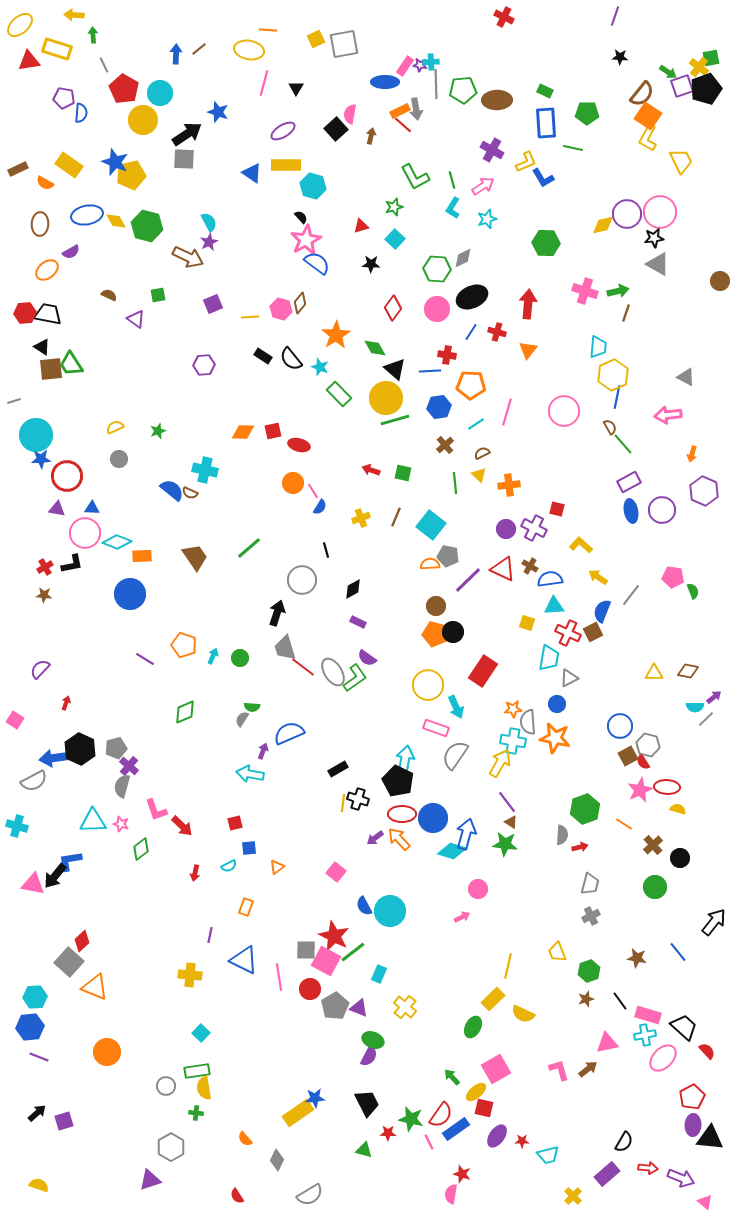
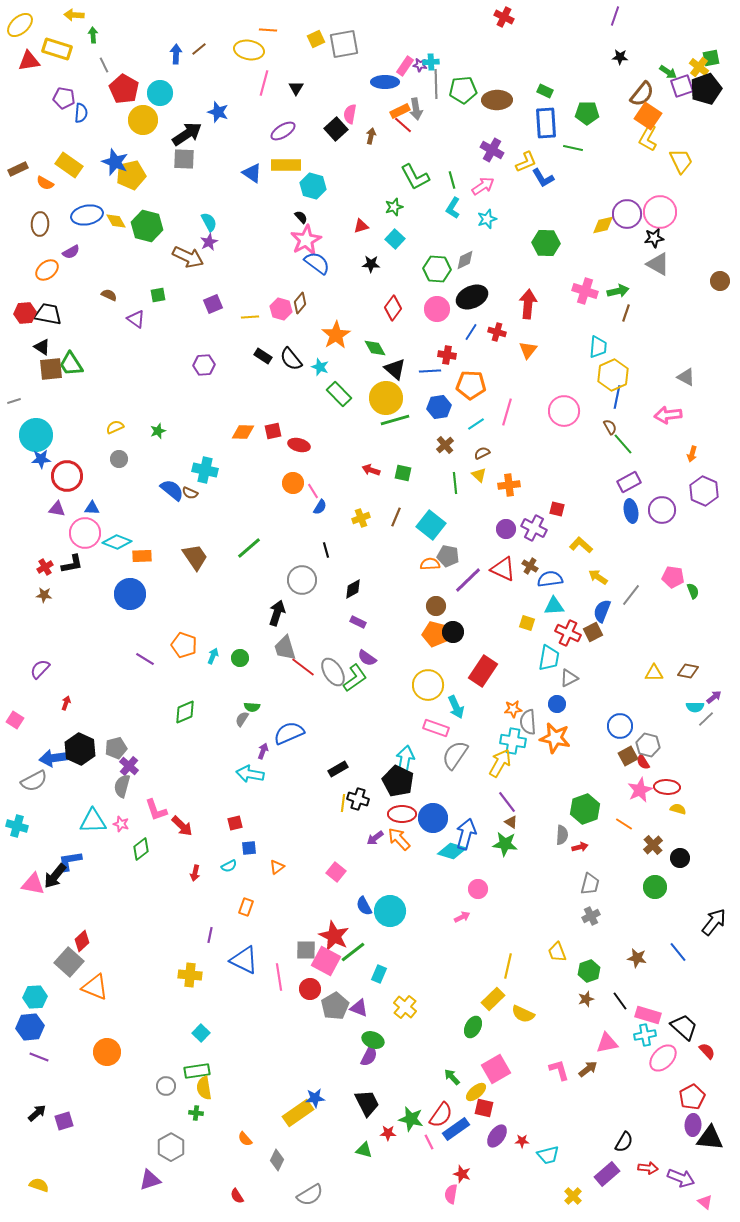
gray diamond at (463, 258): moved 2 px right, 2 px down
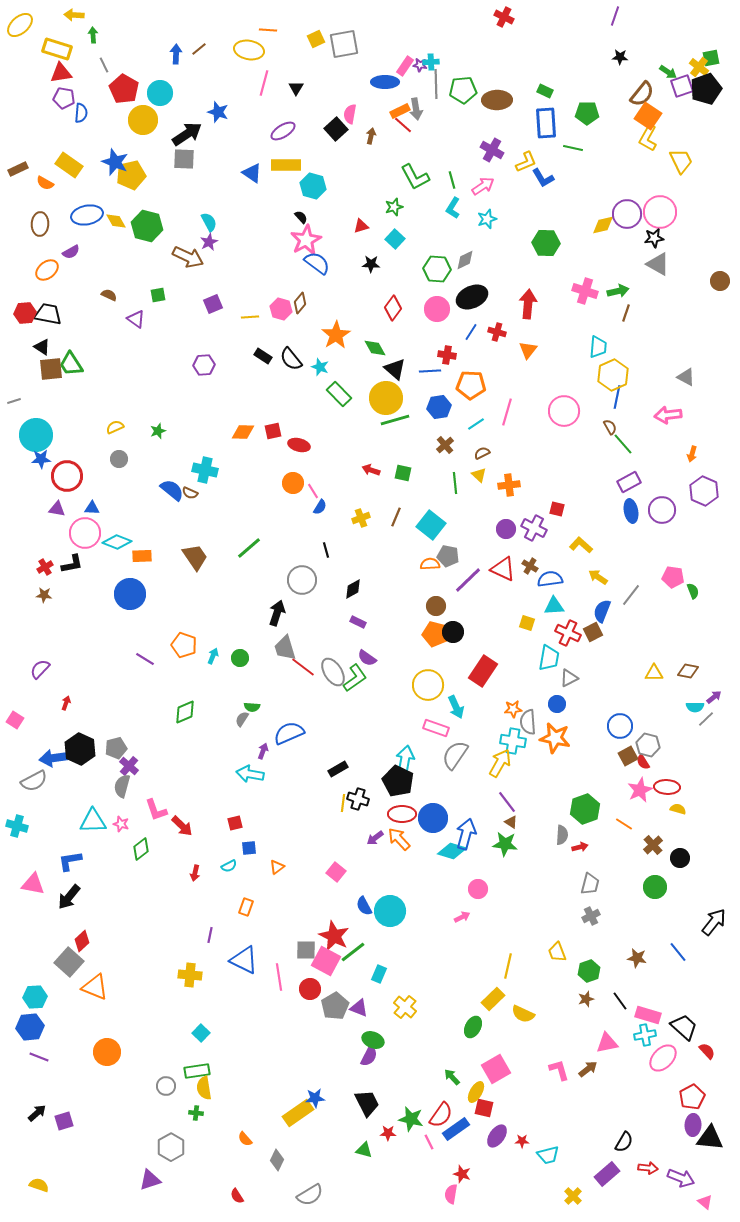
red triangle at (29, 61): moved 32 px right, 12 px down
black arrow at (55, 876): moved 14 px right, 21 px down
yellow ellipse at (476, 1092): rotated 20 degrees counterclockwise
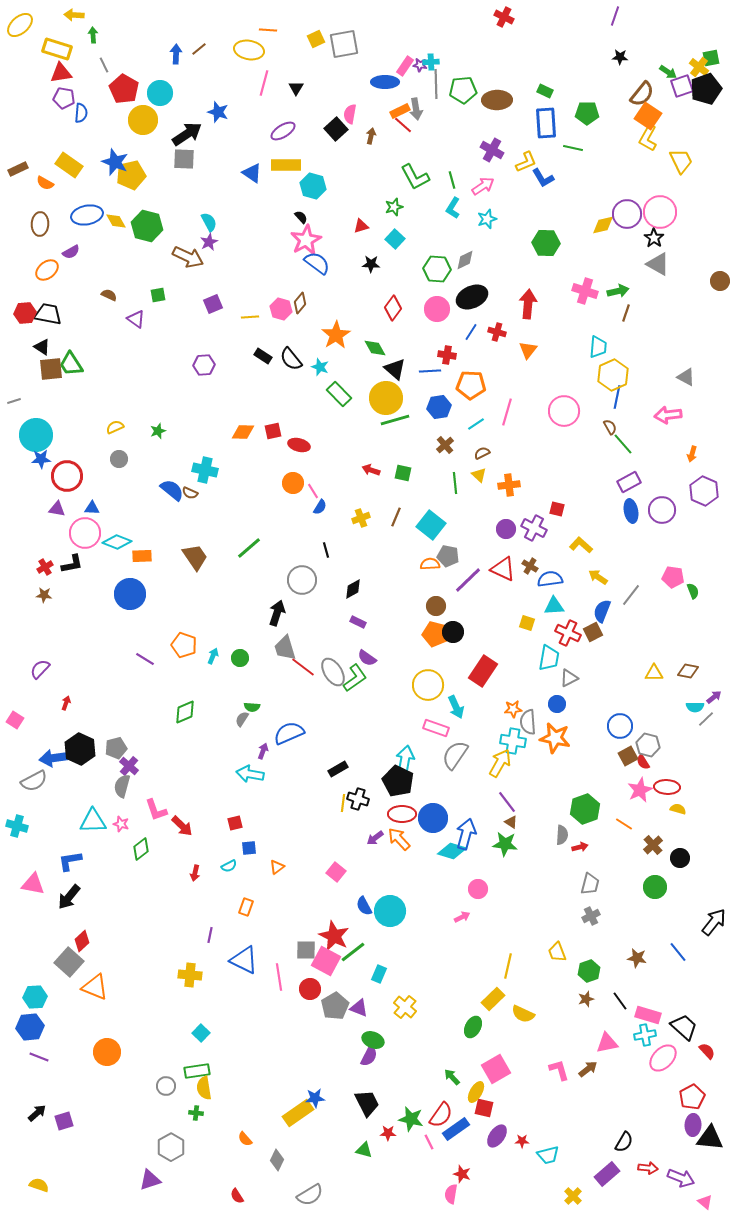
black star at (654, 238): rotated 30 degrees counterclockwise
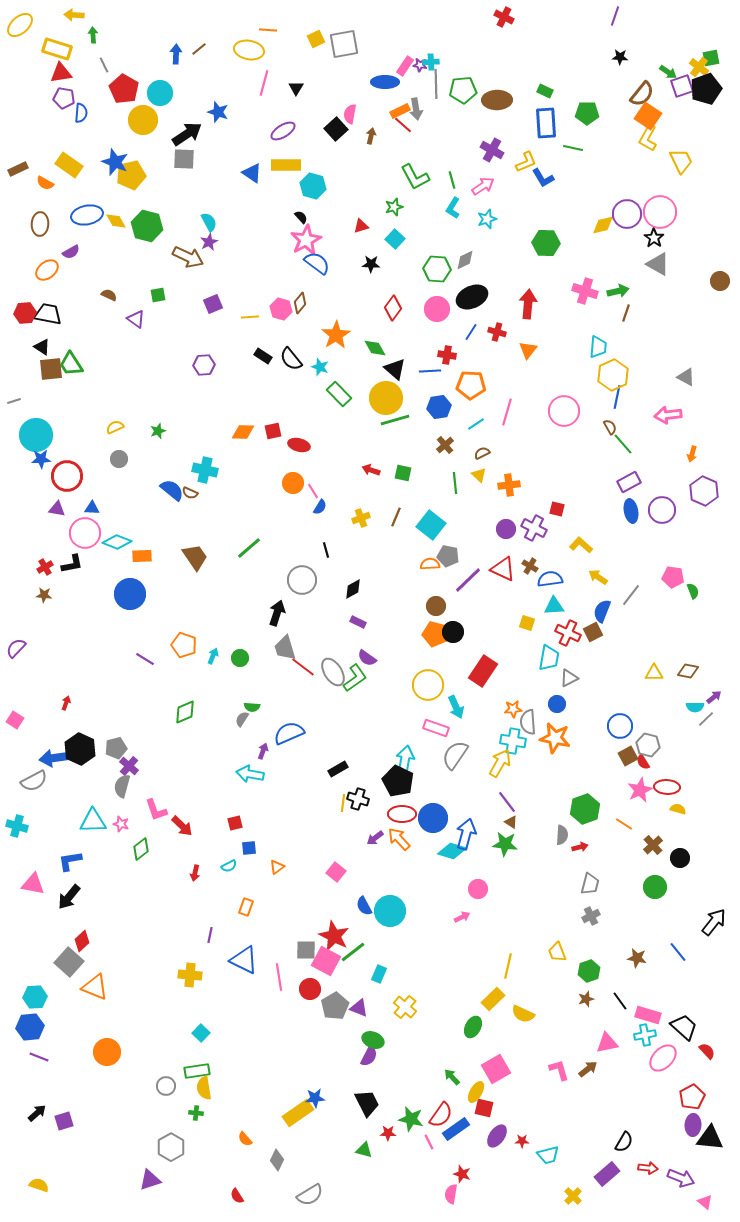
purple semicircle at (40, 669): moved 24 px left, 21 px up
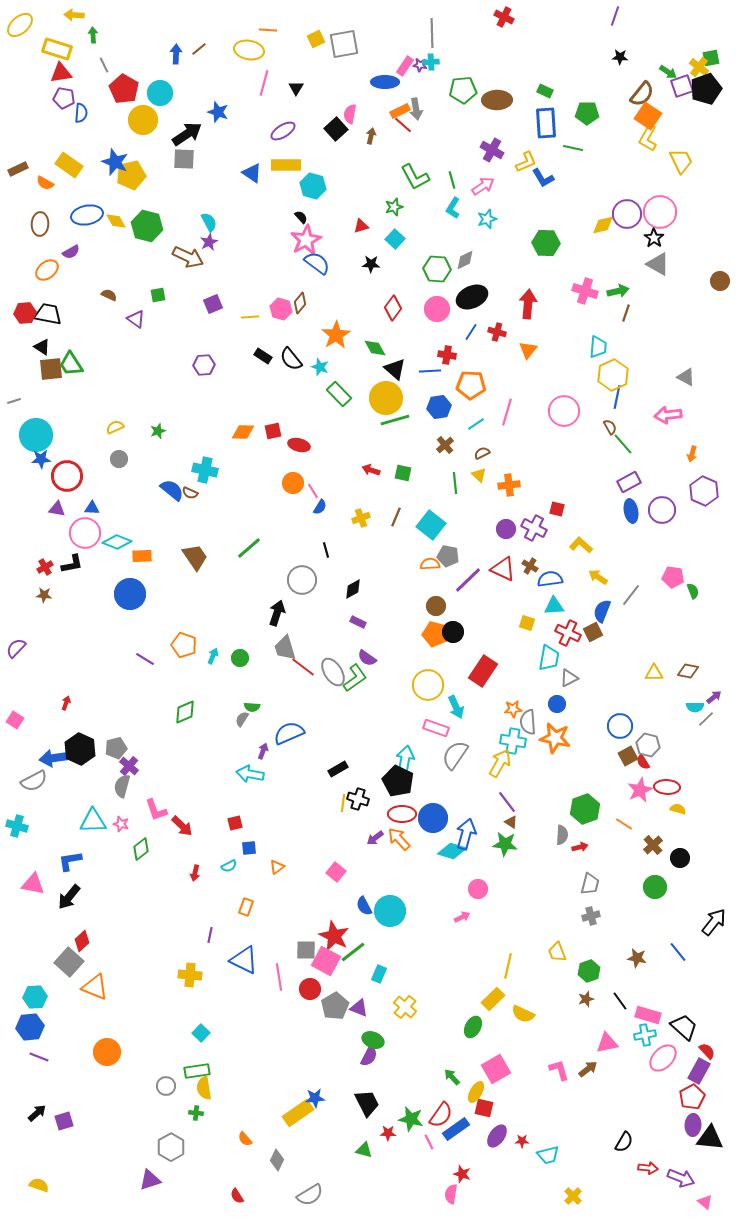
gray line at (436, 84): moved 4 px left, 51 px up
gray cross at (591, 916): rotated 12 degrees clockwise
purple rectangle at (607, 1174): moved 92 px right, 103 px up; rotated 20 degrees counterclockwise
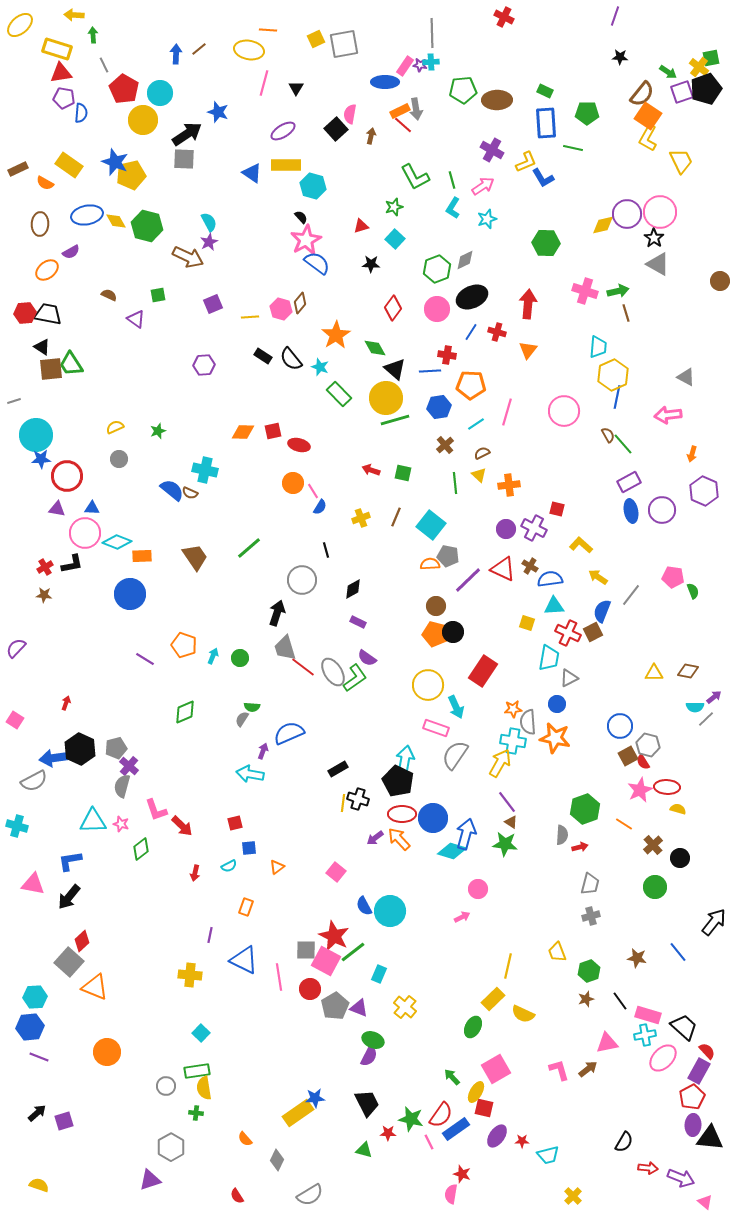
purple square at (682, 86): moved 6 px down
green hexagon at (437, 269): rotated 24 degrees counterclockwise
brown line at (626, 313): rotated 36 degrees counterclockwise
brown semicircle at (610, 427): moved 2 px left, 8 px down
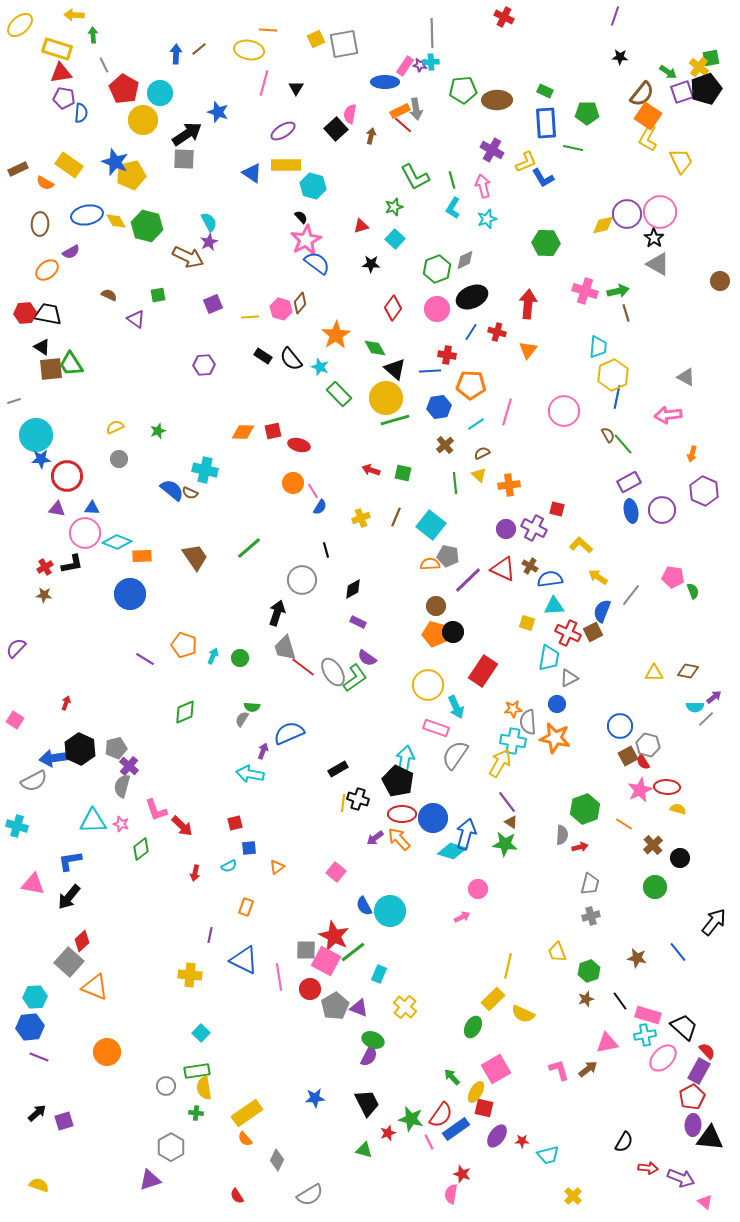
pink arrow at (483, 186): rotated 70 degrees counterclockwise
yellow rectangle at (298, 1113): moved 51 px left
red star at (388, 1133): rotated 21 degrees counterclockwise
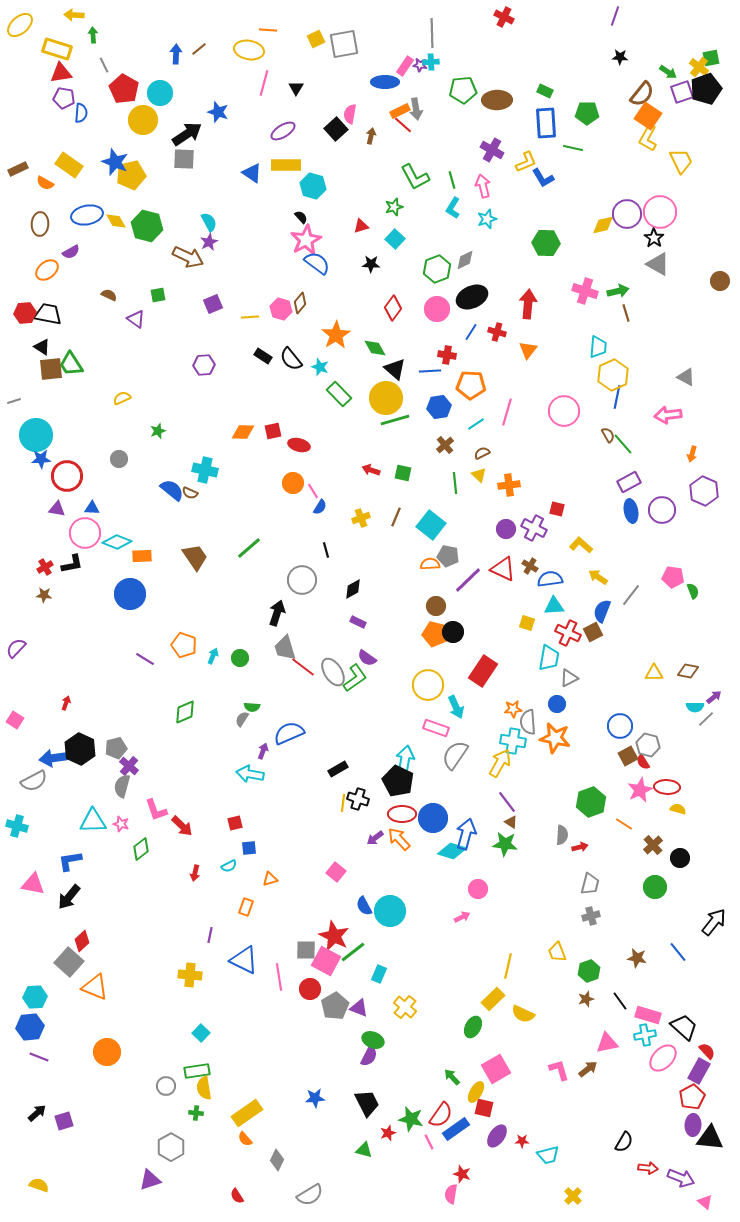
yellow semicircle at (115, 427): moved 7 px right, 29 px up
green hexagon at (585, 809): moved 6 px right, 7 px up
orange triangle at (277, 867): moved 7 px left, 12 px down; rotated 21 degrees clockwise
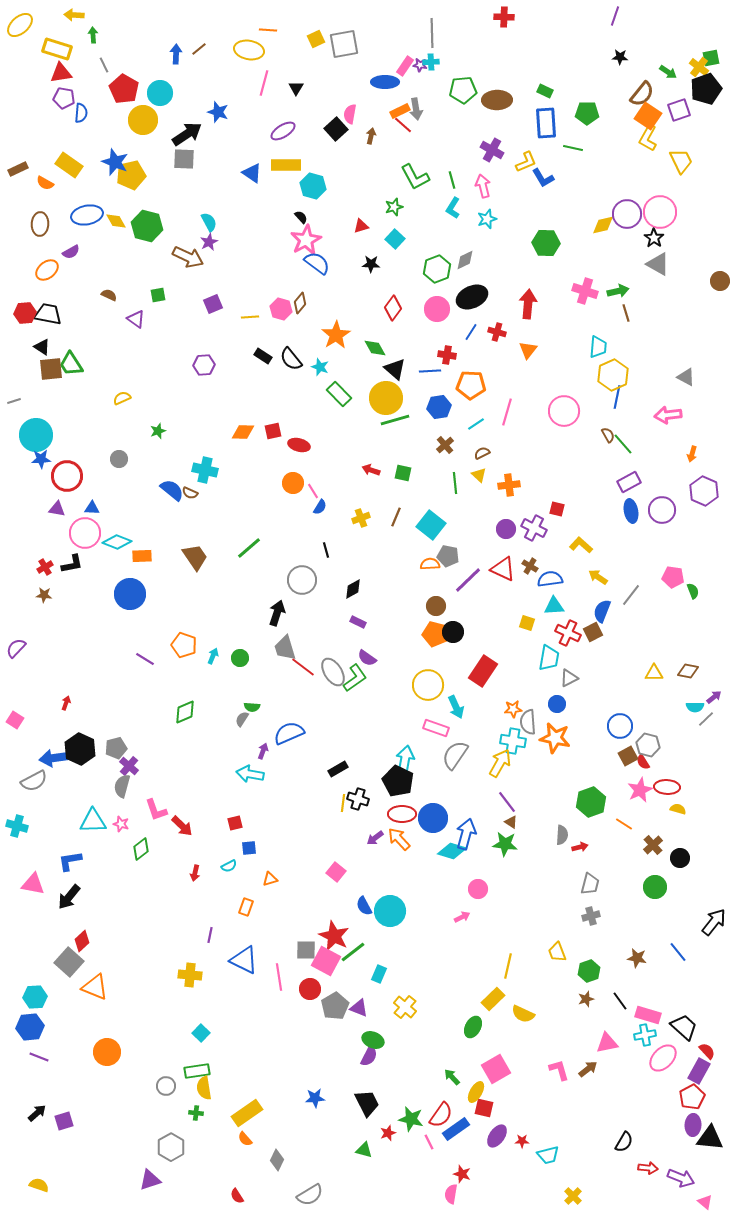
red cross at (504, 17): rotated 24 degrees counterclockwise
purple square at (682, 92): moved 3 px left, 18 px down
